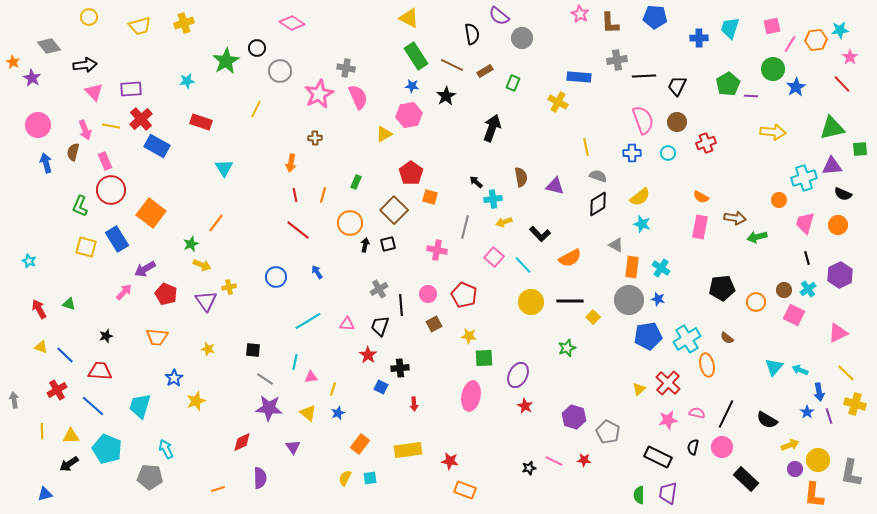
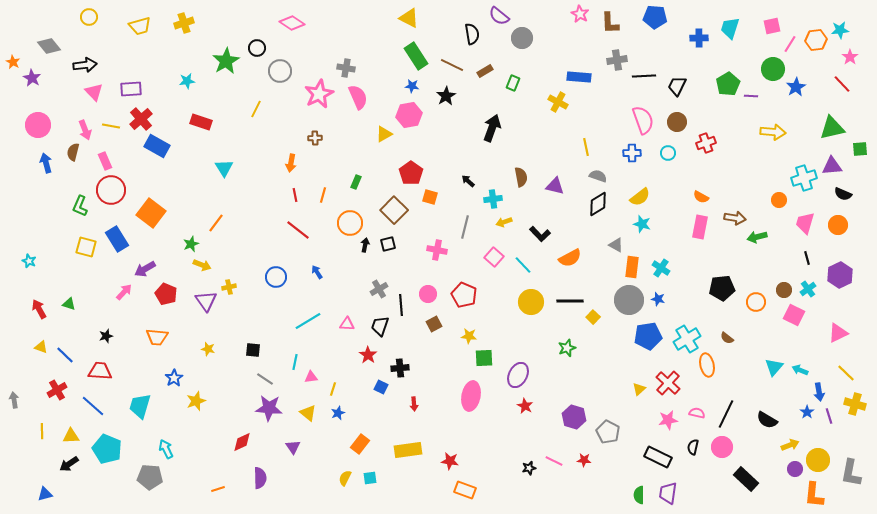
black arrow at (476, 182): moved 8 px left, 1 px up
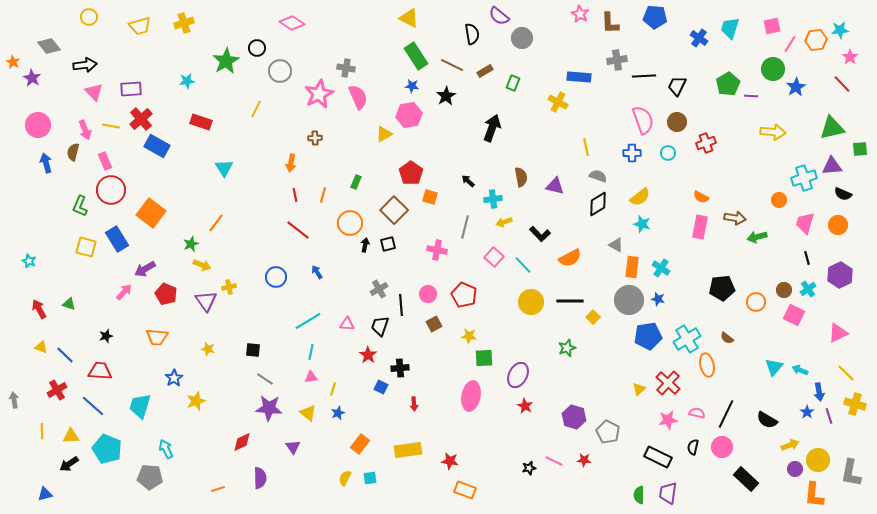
blue cross at (699, 38): rotated 36 degrees clockwise
cyan line at (295, 362): moved 16 px right, 10 px up
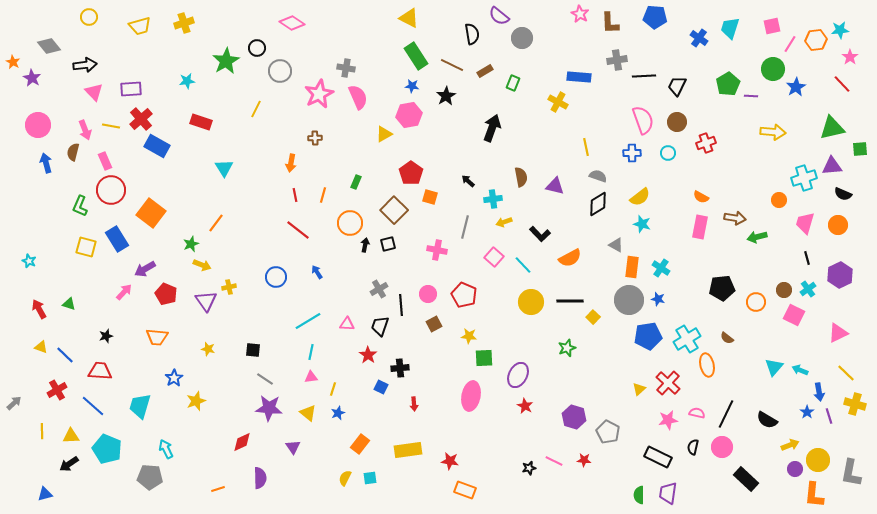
gray arrow at (14, 400): moved 3 px down; rotated 56 degrees clockwise
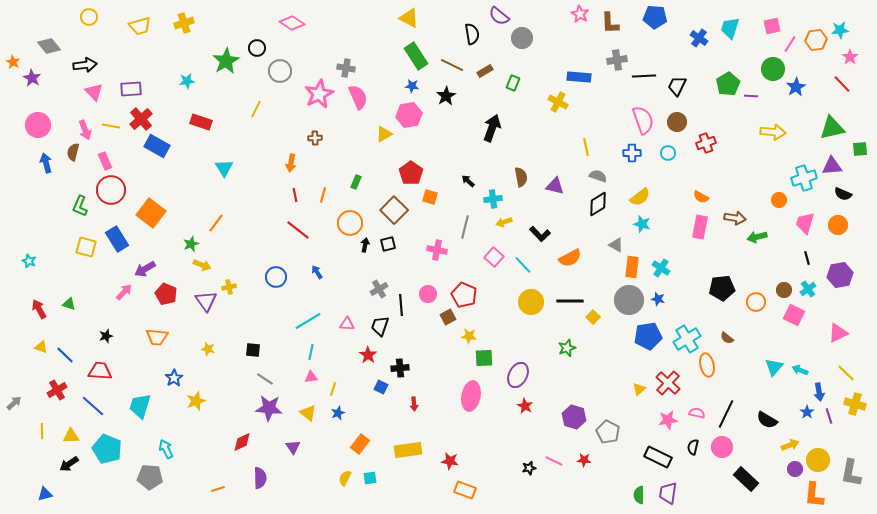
purple hexagon at (840, 275): rotated 15 degrees clockwise
brown square at (434, 324): moved 14 px right, 7 px up
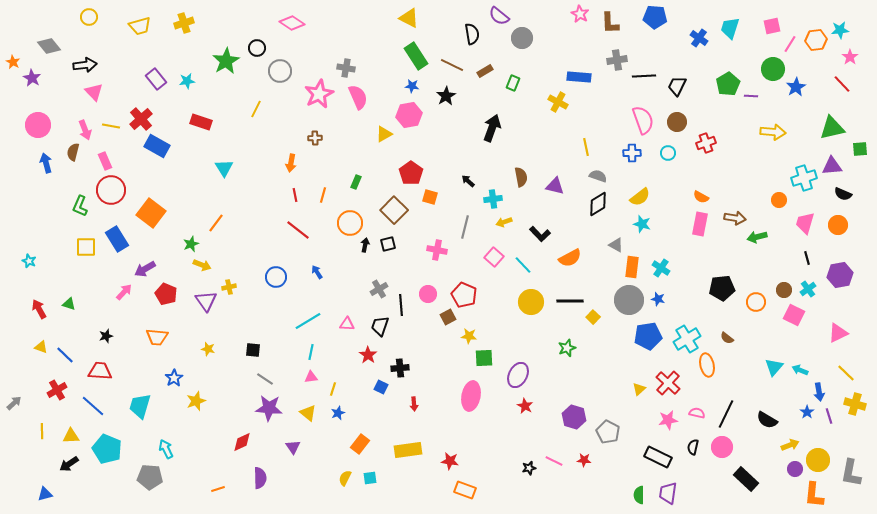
purple rectangle at (131, 89): moved 25 px right, 10 px up; rotated 55 degrees clockwise
pink rectangle at (700, 227): moved 3 px up
yellow square at (86, 247): rotated 15 degrees counterclockwise
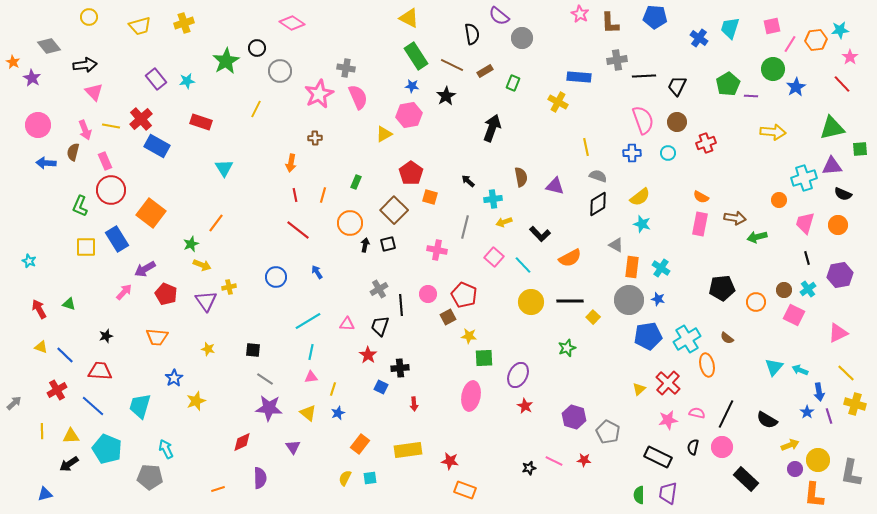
blue arrow at (46, 163): rotated 72 degrees counterclockwise
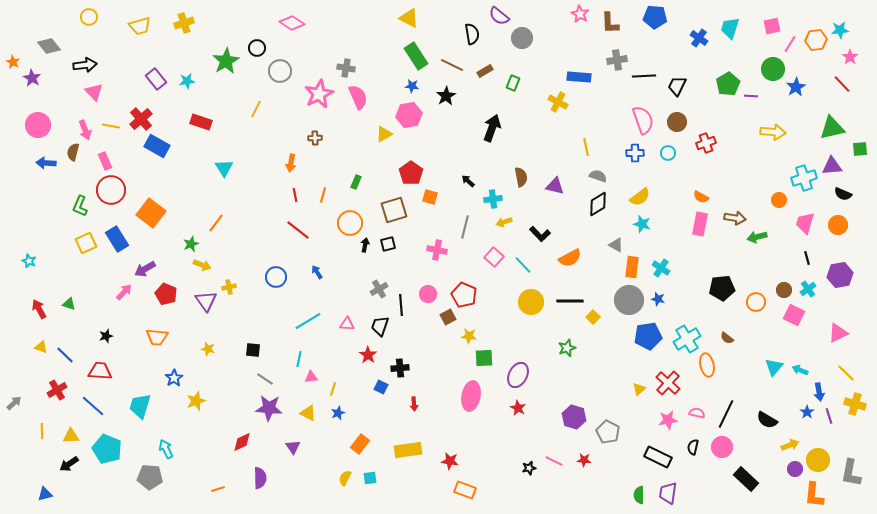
blue cross at (632, 153): moved 3 px right
brown square at (394, 210): rotated 28 degrees clockwise
yellow square at (86, 247): moved 4 px up; rotated 25 degrees counterclockwise
cyan line at (311, 352): moved 12 px left, 7 px down
red star at (525, 406): moved 7 px left, 2 px down
yellow triangle at (308, 413): rotated 12 degrees counterclockwise
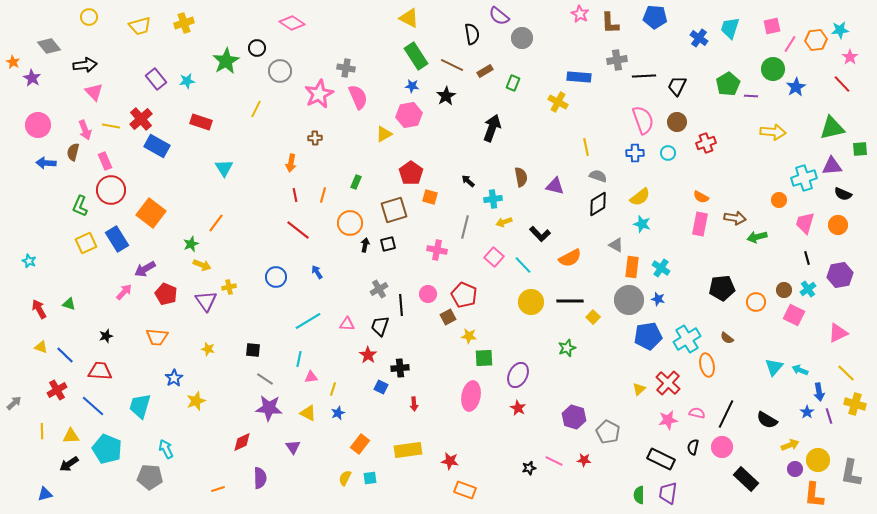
black rectangle at (658, 457): moved 3 px right, 2 px down
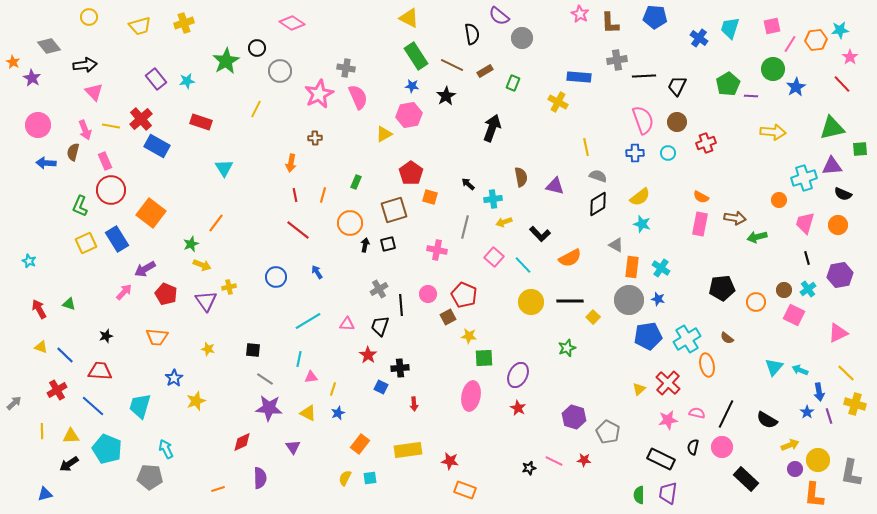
black arrow at (468, 181): moved 3 px down
